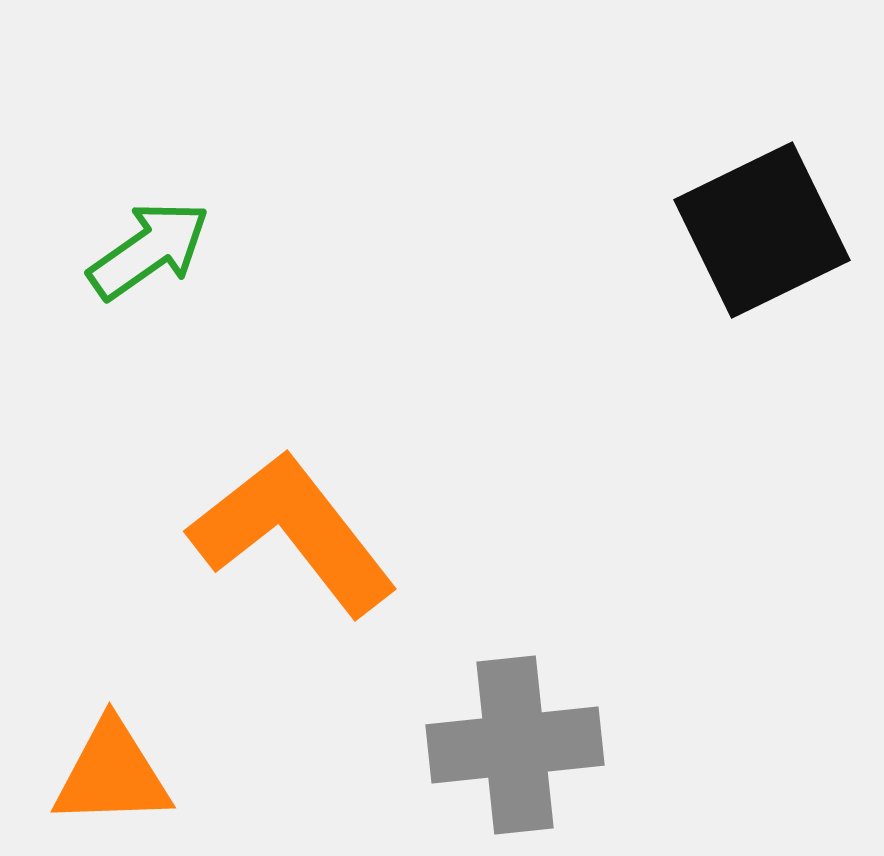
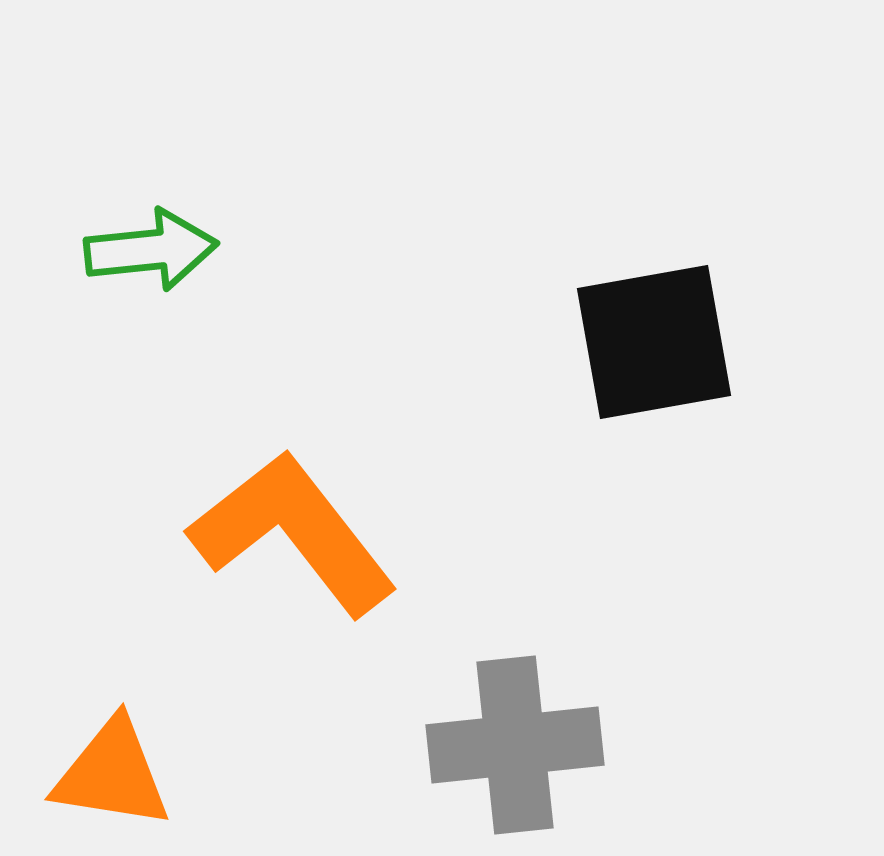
black square: moved 108 px left, 112 px down; rotated 16 degrees clockwise
green arrow: moved 2 px right; rotated 29 degrees clockwise
orange triangle: rotated 11 degrees clockwise
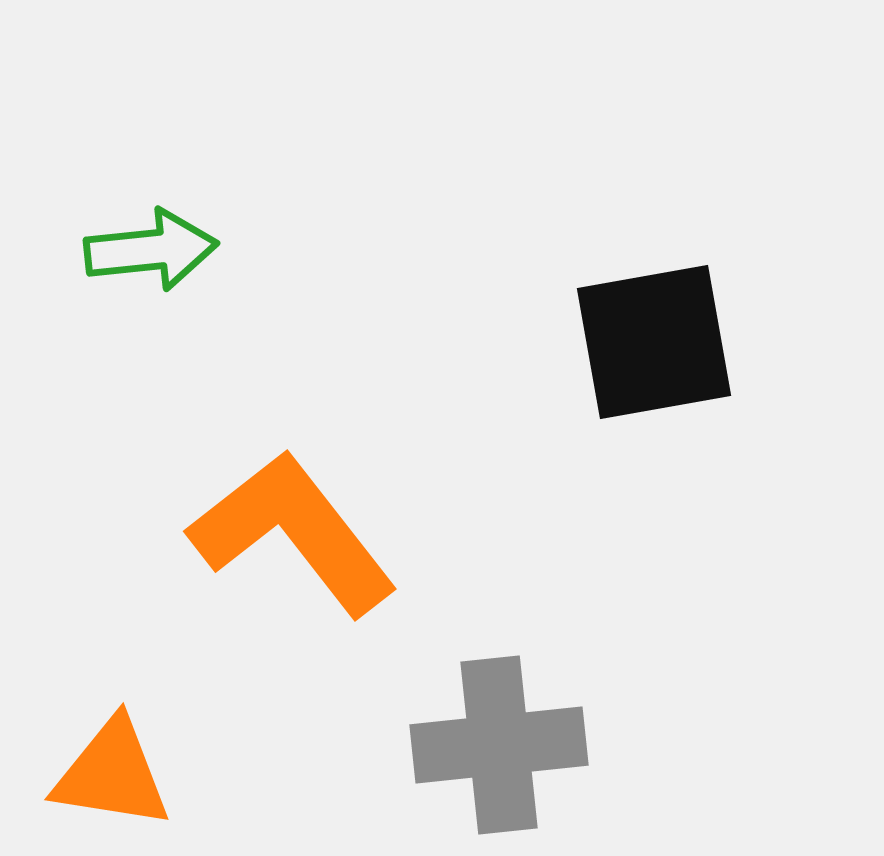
gray cross: moved 16 px left
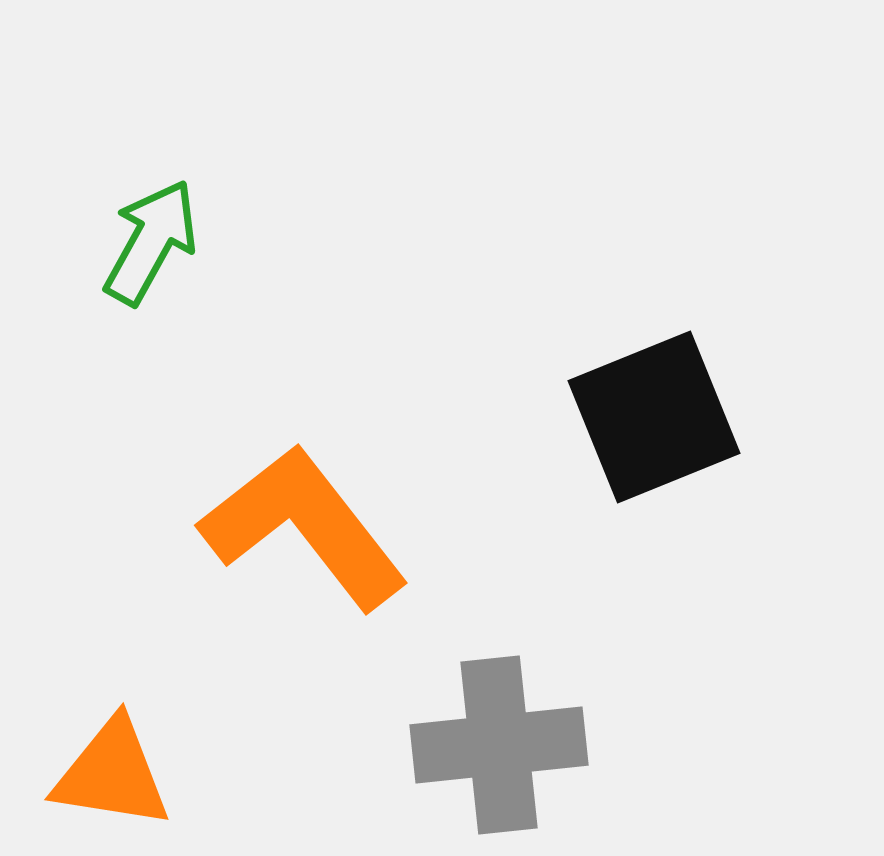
green arrow: moved 8 px up; rotated 55 degrees counterclockwise
black square: moved 75 px down; rotated 12 degrees counterclockwise
orange L-shape: moved 11 px right, 6 px up
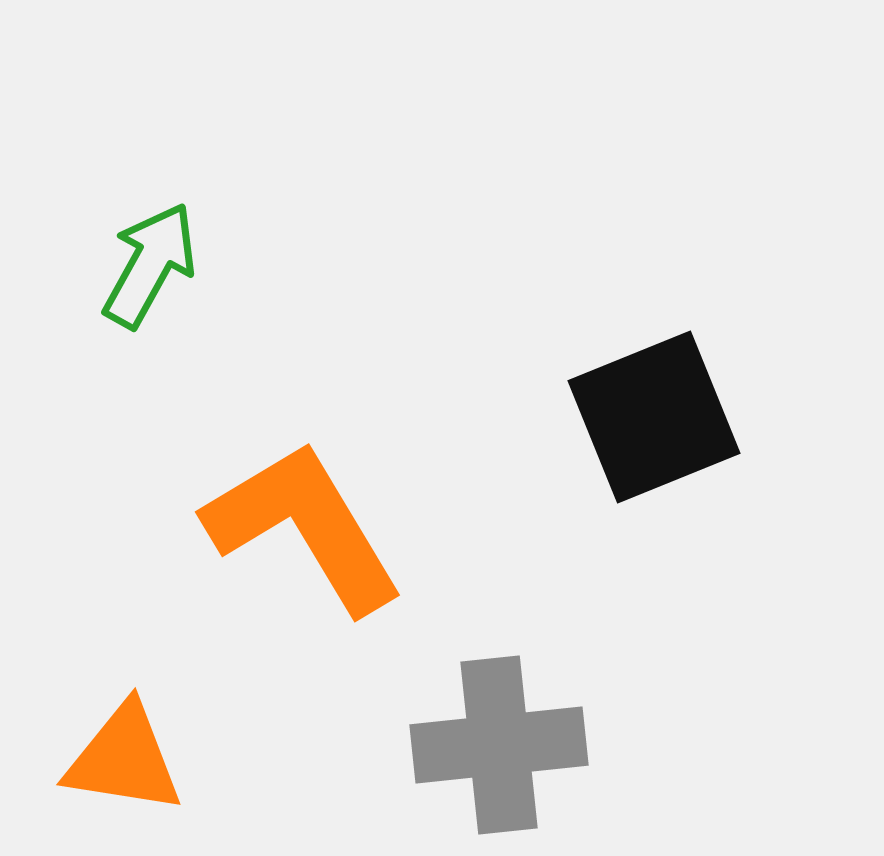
green arrow: moved 1 px left, 23 px down
orange L-shape: rotated 7 degrees clockwise
orange triangle: moved 12 px right, 15 px up
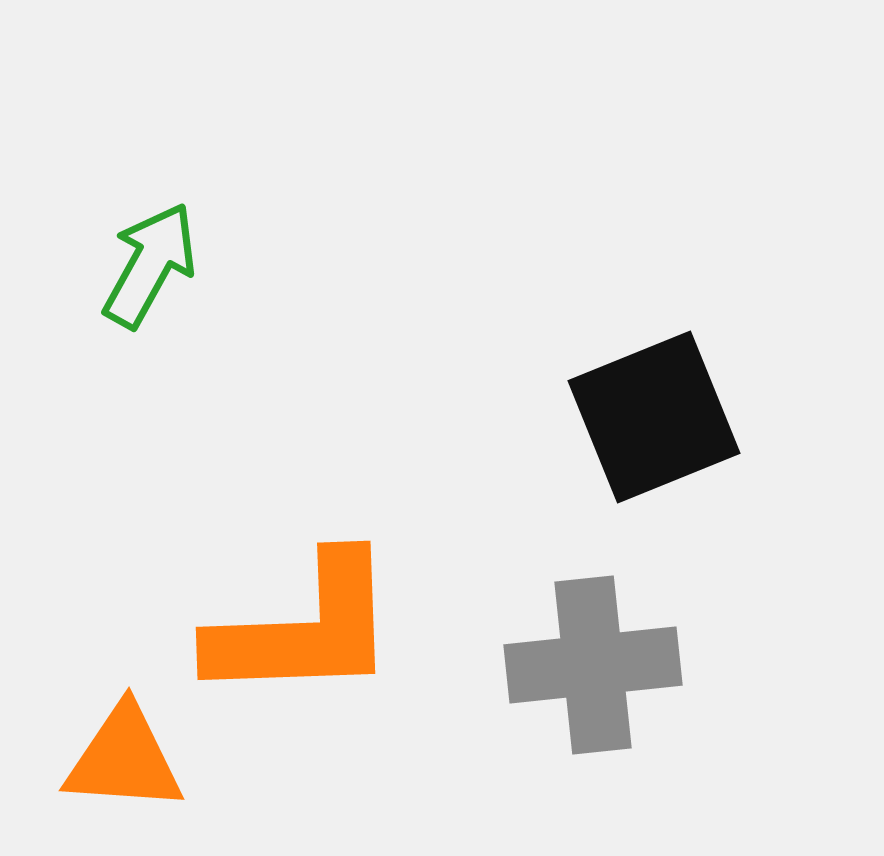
orange L-shape: moved 102 px down; rotated 119 degrees clockwise
gray cross: moved 94 px right, 80 px up
orange triangle: rotated 5 degrees counterclockwise
